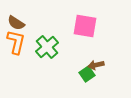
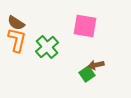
orange L-shape: moved 1 px right, 2 px up
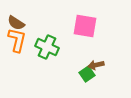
green cross: rotated 25 degrees counterclockwise
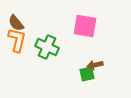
brown semicircle: rotated 18 degrees clockwise
brown arrow: moved 1 px left
green square: rotated 21 degrees clockwise
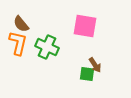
brown semicircle: moved 5 px right, 1 px down
orange L-shape: moved 1 px right, 3 px down
brown arrow: rotated 112 degrees counterclockwise
green square: rotated 21 degrees clockwise
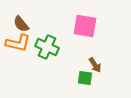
orange L-shape: rotated 90 degrees clockwise
green square: moved 2 px left, 4 px down
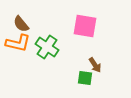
green cross: rotated 10 degrees clockwise
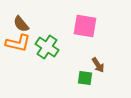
brown arrow: moved 3 px right
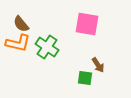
pink square: moved 2 px right, 2 px up
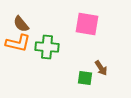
green cross: rotated 30 degrees counterclockwise
brown arrow: moved 3 px right, 3 px down
